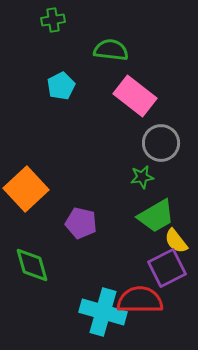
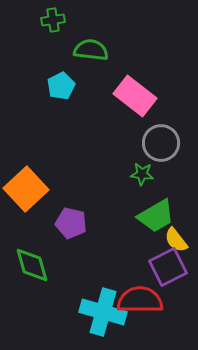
green semicircle: moved 20 px left
green star: moved 3 px up; rotated 15 degrees clockwise
purple pentagon: moved 10 px left
yellow semicircle: moved 1 px up
purple square: moved 1 px right, 1 px up
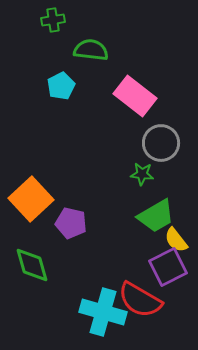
orange square: moved 5 px right, 10 px down
red semicircle: rotated 150 degrees counterclockwise
